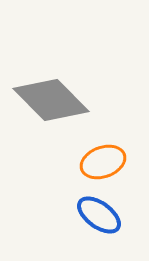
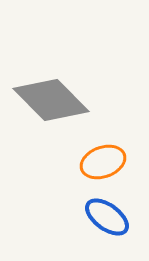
blue ellipse: moved 8 px right, 2 px down
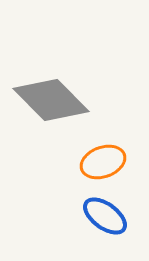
blue ellipse: moved 2 px left, 1 px up
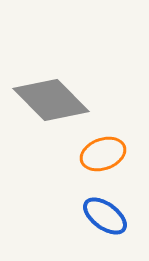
orange ellipse: moved 8 px up
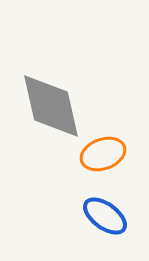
gray diamond: moved 6 px down; rotated 32 degrees clockwise
